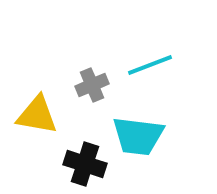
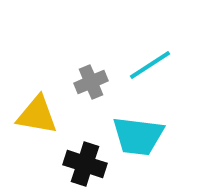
cyan line: rotated 12 degrees counterclockwise
gray cross: moved 1 px left, 3 px up
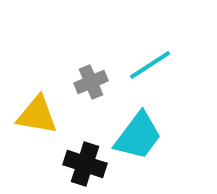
cyan trapezoid: rotated 60 degrees counterclockwise
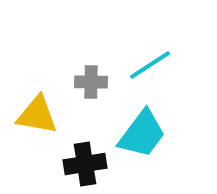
gray cross: rotated 24 degrees clockwise
cyan trapezoid: moved 4 px right, 2 px up
black cross: rotated 27 degrees counterclockwise
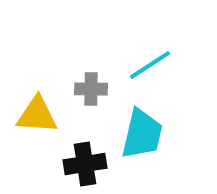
gray cross: moved 7 px down
yellow triangle: rotated 6 degrees counterclockwise
cyan trapezoid: rotated 24 degrees counterclockwise
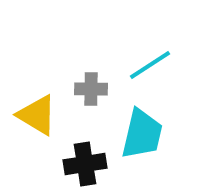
yellow triangle: rotated 27 degrees clockwise
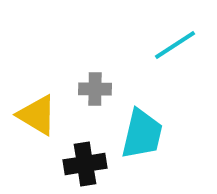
cyan line: moved 25 px right, 20 px up
gray cross: moved 4 px right
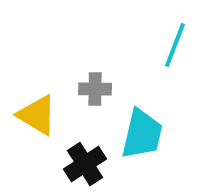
cyan line: rotated 36 degrees counterclockwise
black cross: rotated 24 degrees counterclockwise
